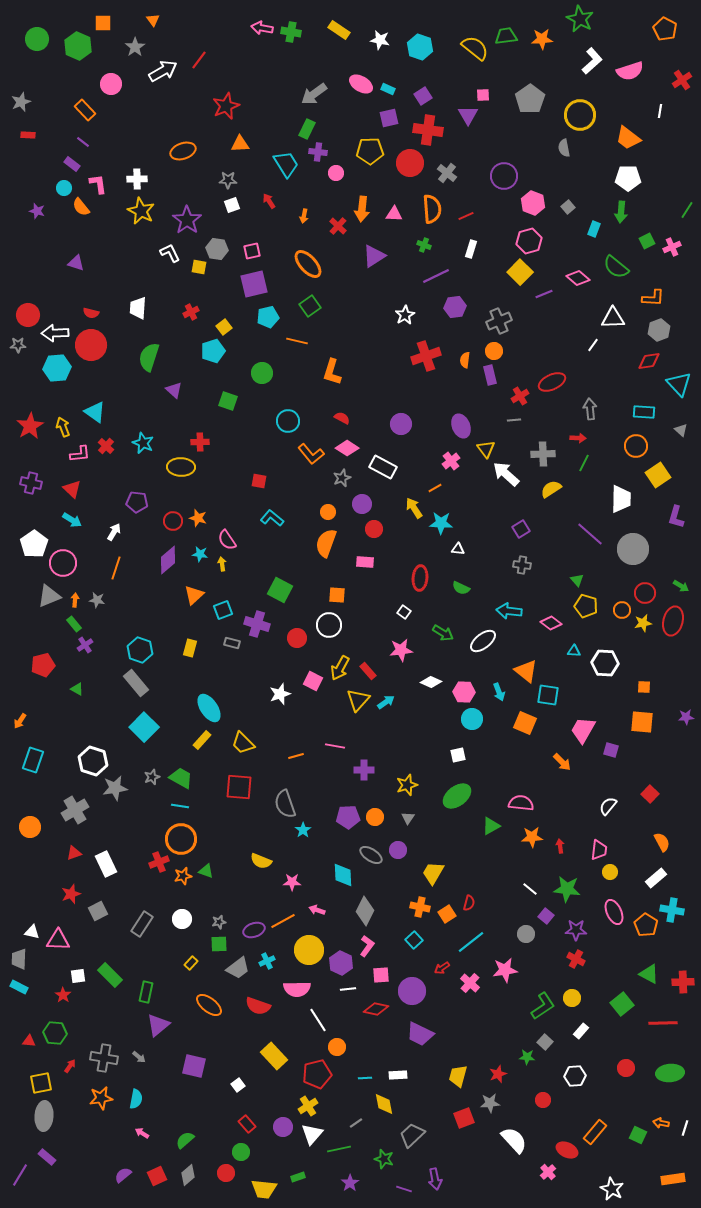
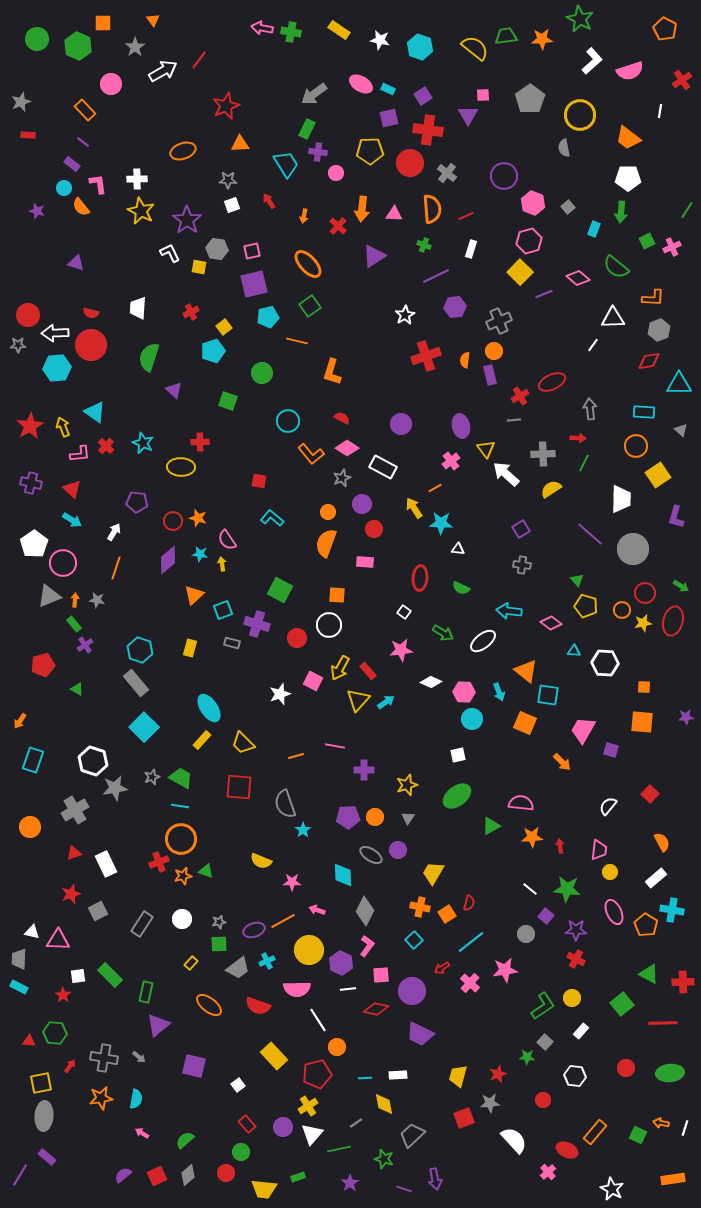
cyan triangle at (679, 384): rotated 48 degrees counterclockwise
purple ellipse at (461, 426): rotated 10 degrees clockwise
white hexagon at (575, 1076): rotated 10 degrees clockwise
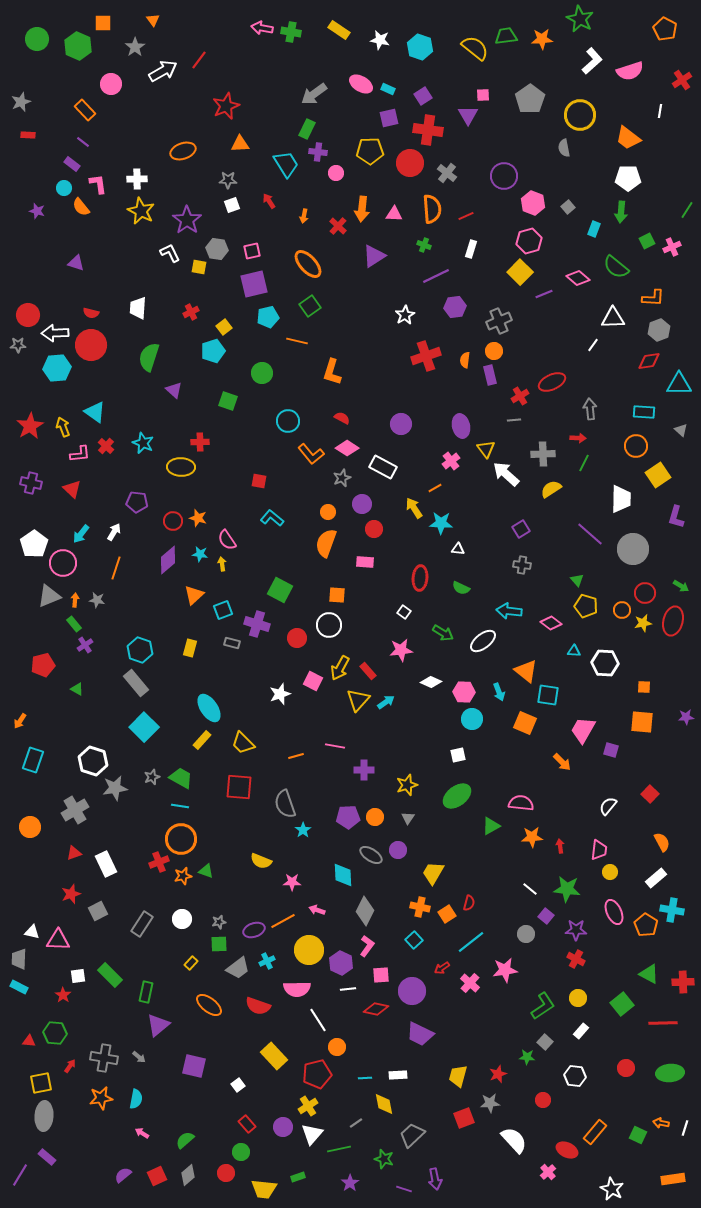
cyan arrow at (72, 520): moved 9 px right, 14 px down; rotated 96 degrees clockwise
yellow circle at (572, 998): moved 6 px right
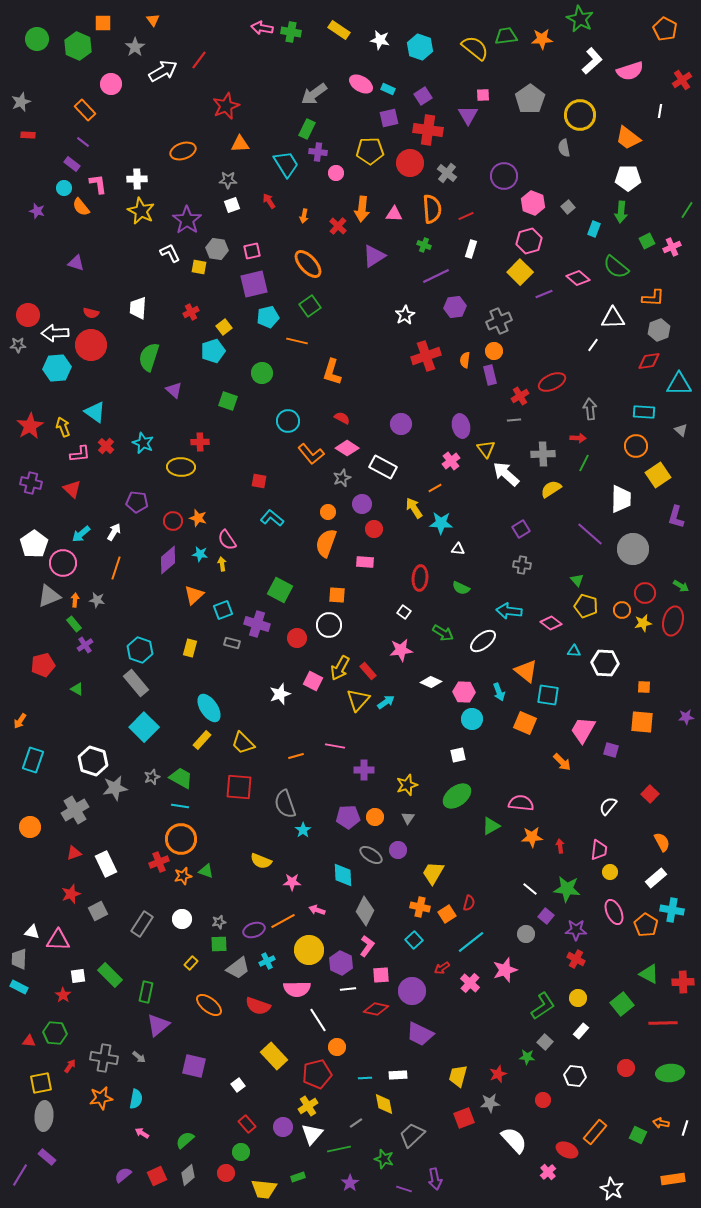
cyan arrow at (81, 534): rotated 12 degrees clockwise
pink star at (505, 970): rotated 10 degrees counterclockwise
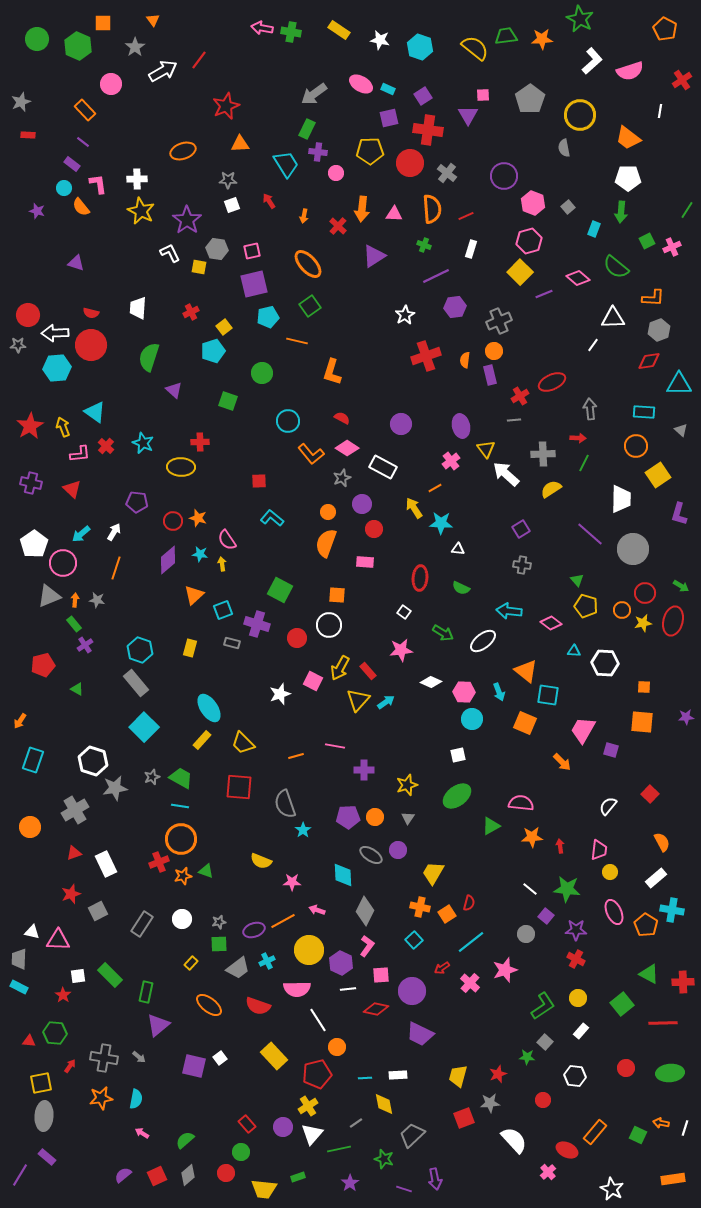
red square at (259, 481): rotated 14 degrees counterclockwise
purple L-shape at (676, 517): moved 3 px right, 3 px up
white square at (238, 1085): moved 18 px left, 27 px up
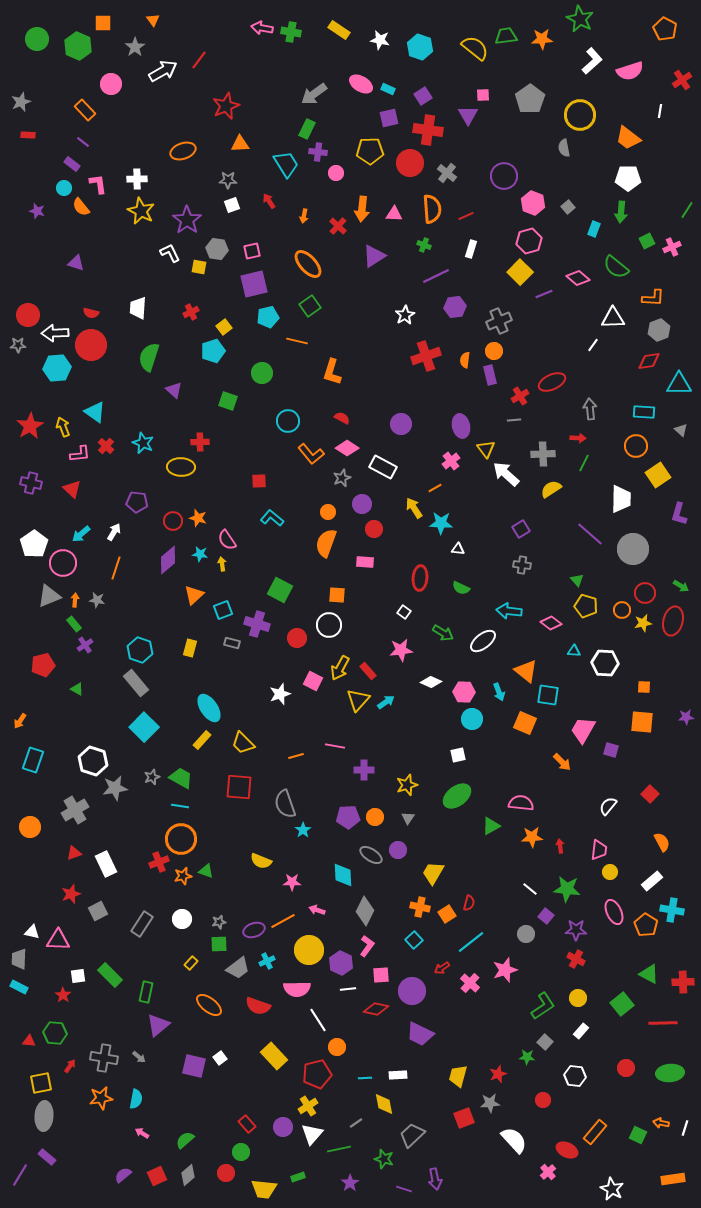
white rectangle at (656, 878): moved 4 px left, 3 px down
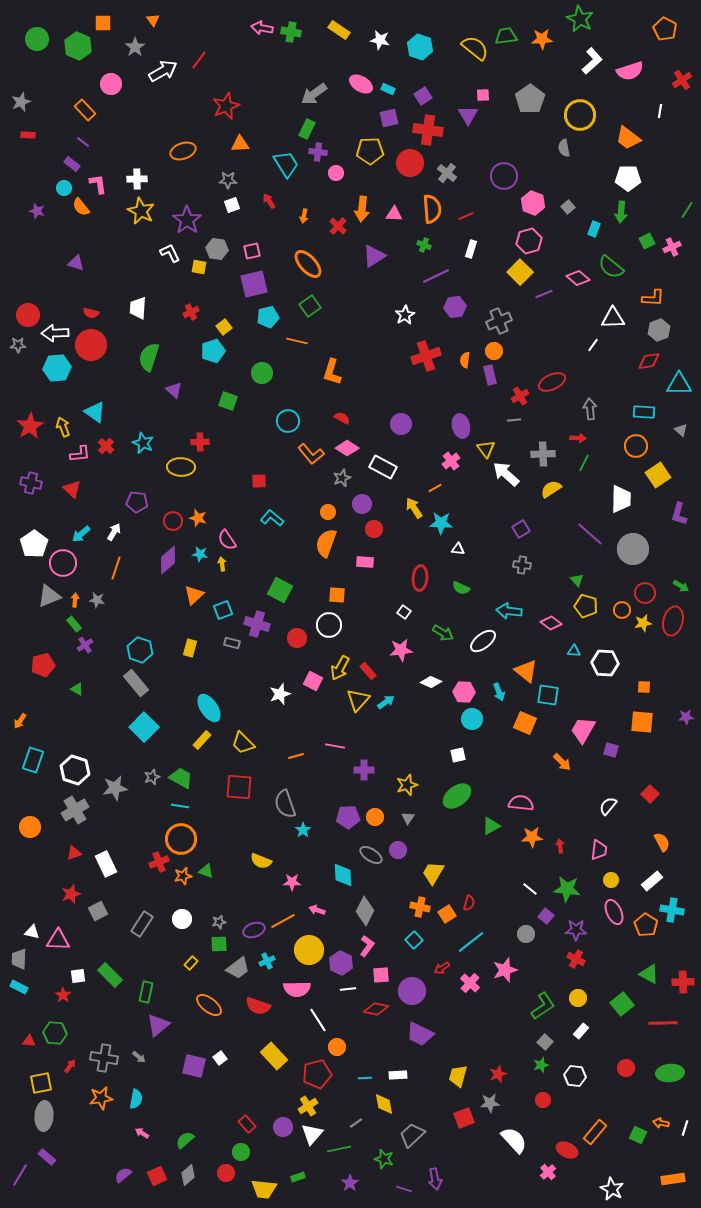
green semicircle at (616, 267): moved 5 px left
white hexagon at (93, 761): moved 18 px left, 9 px down
yellow circle at (610, 872): moved 1 px right, 8 px down
green star at (527, 1057): moved 14 px right, 8 px down; rotated 21 degrees counterclockwise
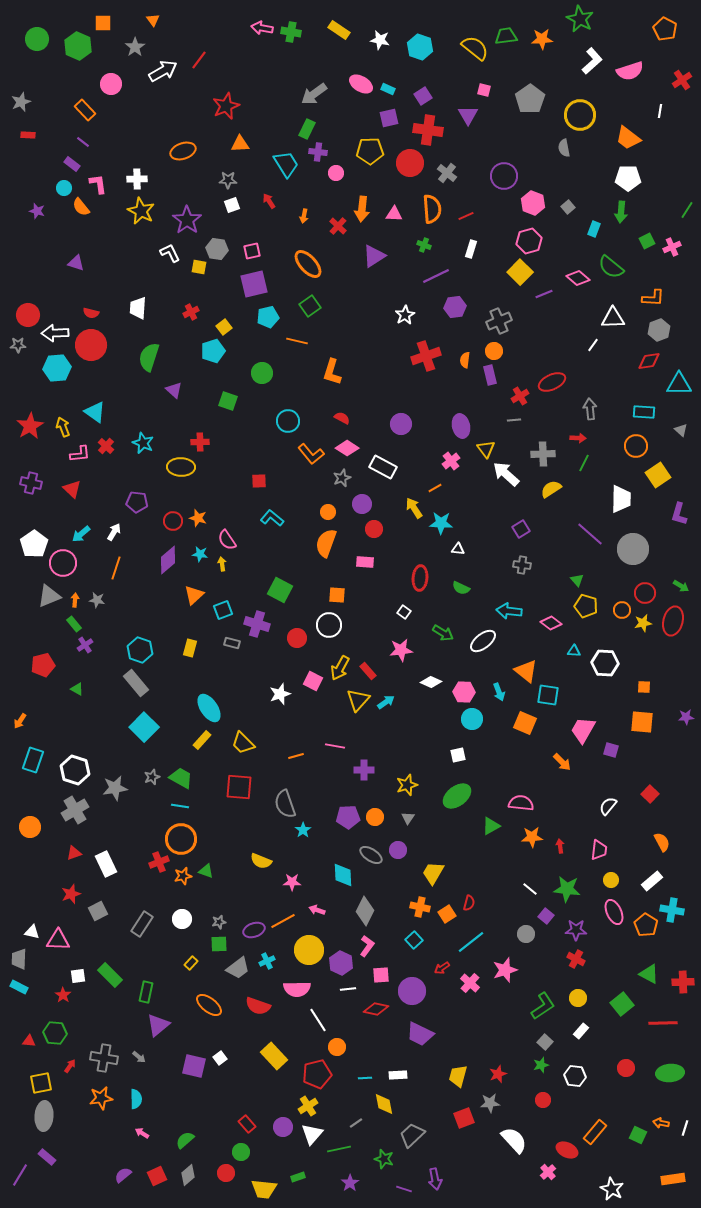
pink square at (483, 95): moved 1 px right, 5 px up; rotated 16 degrees clockwise
cyan semicircle at (136, 1099): rotated 12 degrees counterclockwise
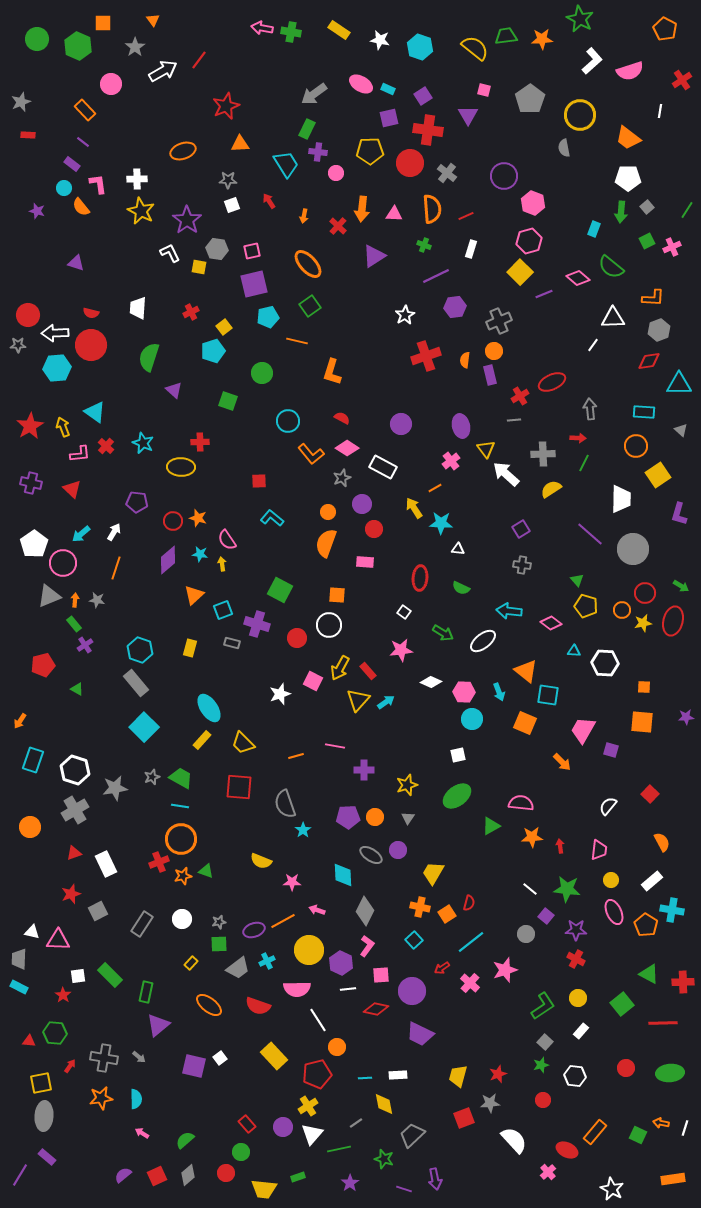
gray square at (568, 207): moved 79 px right
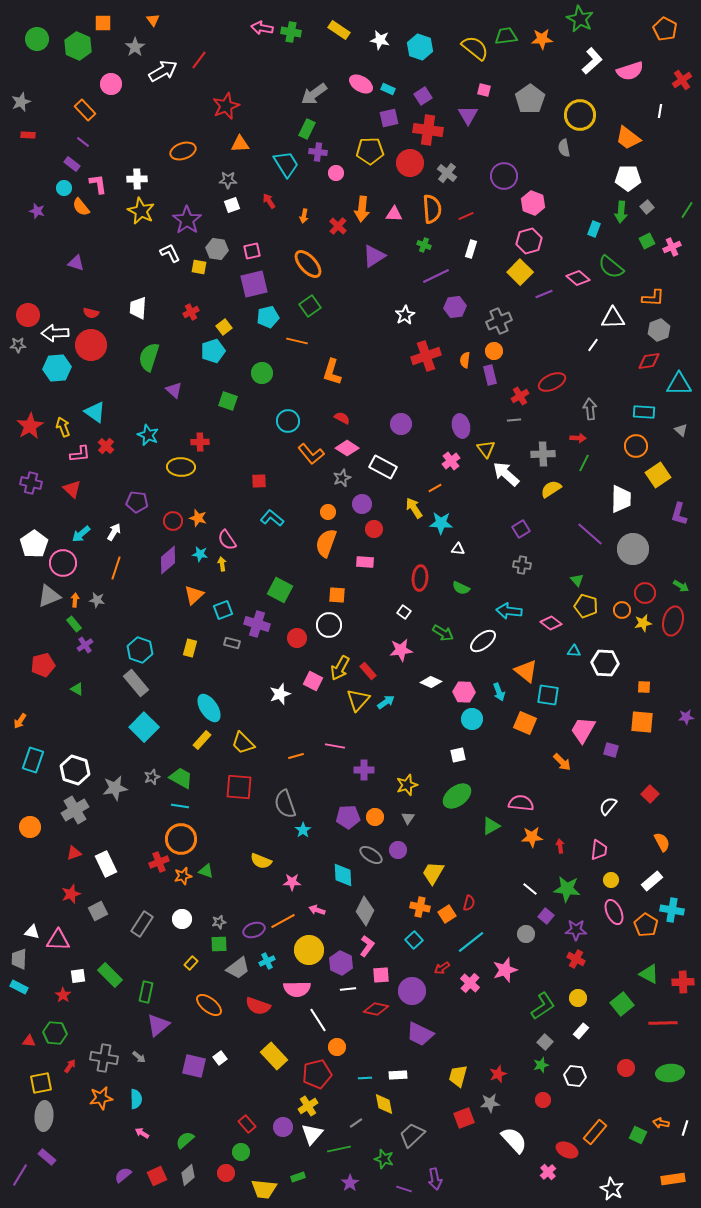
cyan star at (143, 443): moved 5 px right, 8 px up
